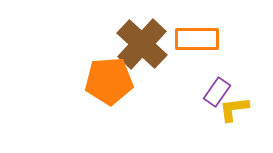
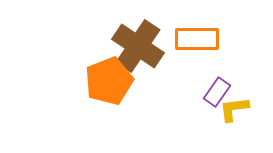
brown cross: moved 4 px left, 2 px down; rotated 9 degrees counterclockwise
orange pentagon: rotated 18 degrees counterclockwise
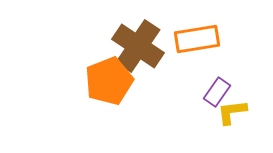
orange rectangle: rotated 9 degrees counterclockwise
yellow L-shape: moved 2 px left, 3 px down
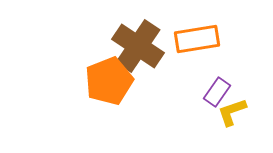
yellow L-shape: rotated 12 degrees counterclockwise
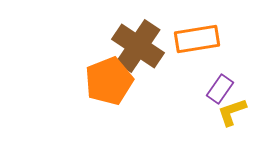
purple rectangle: moved 3 px right, 3 px up
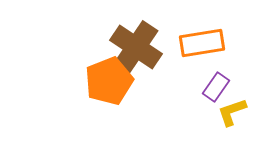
orange rectangle: moved 5 px right, 4 px down
brown cross: moved 2 px left, 1 px down
purple rectangle: moved 4 px left, 2 px up
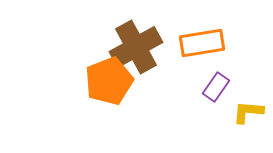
brown cross: rotated 27 degrees clockwise
yellow L-shape: moved 16 px right; rotated 24 degrees clockwise
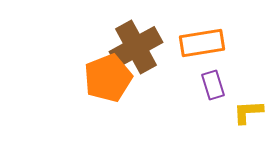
orange pentagon: moved 1 px left, 3 px up
purple rectangle: moved 3 px left, 2 px up; rotated 52 degrees counterclockwise
yellow L-shape: rotated 8 degrees counterclockwise
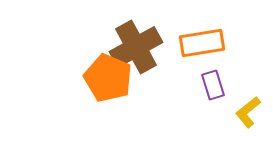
orange pentagon: rotated 27 degrees counterclockwise
yellow L-shape: rotated 36 degrees counterclockwise
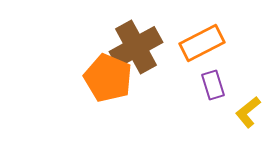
orange rectangle: rotated 18 degrees counterclockwise
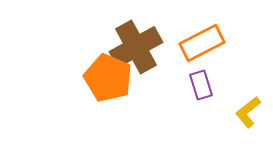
purple rectangle: moved 12 px left
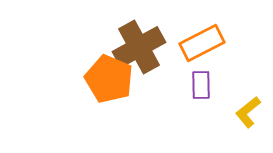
brown cross: moved 3 px right
orange pentagon: moved 1 px right, 1 px down
purple rectangle: rotated 16 degrees clockwise
